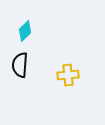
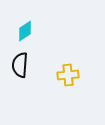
cyan diamond: rotated 10 degrees clockwise
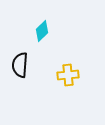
cyan diamond: moved 17 px right; rotated 10 degrees counterclockwise
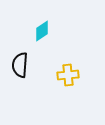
cyan diamond: rotated 10 degrees clockwise
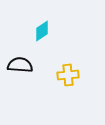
black semicircle: rotated 90 degrees clockwise
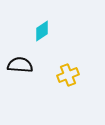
yellow cross: rotated 15 degrees counterclockwise
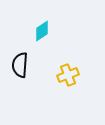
black semicircle: rotated 90 degrees counterclockwise
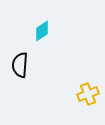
yellow cross: moved 20 px right, 19 px down
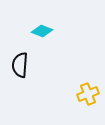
cyan diamond: rotated 55 degrees clockwise
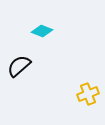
black semicircle: moved 1 px left, 1 px down; rotated 45 degrees clockwise
